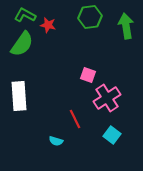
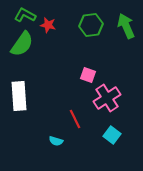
green hexagon: moved 1 px right, 8 px down
green arrow: rotated 15 degrees counterclockwise
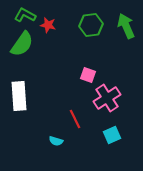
cyan square: rotated 30 degrees clockwise
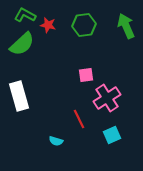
green hexagon: moved 7 px left
green semicircle: rotated 12 degrees clockwise
pink square: moved 2 px left; rotated 28 degrees counterclockwise
white rectangle: rotated 12 degrees counterclockwise
red line: moved 4 px right
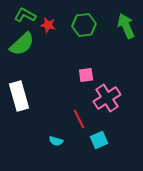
cyan square: moved 13 px left, 5 px down
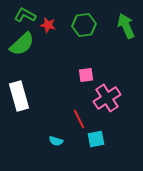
cyan square: moved 3 px left, 1 px up; rotated 12 degrees clockwise
